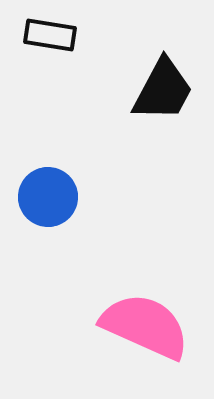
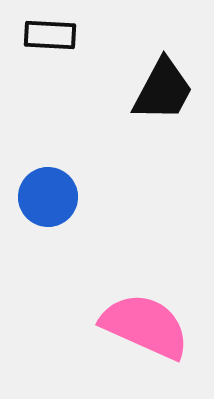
black rectangle: rotated 6 degrees counterclockwise
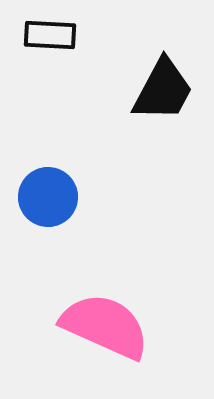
pink semicircle: moved 40 px left
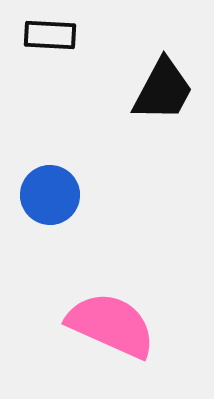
blue circle: moved 2 px right, 2 px up
pink semicircle: moved 6 px right, 1 px up
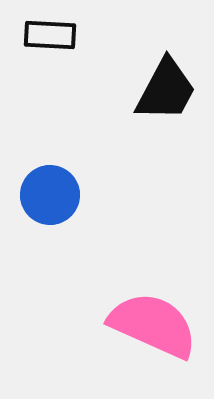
black trapezoid: moved 3 px right
pink semicircle: moved 42 px right
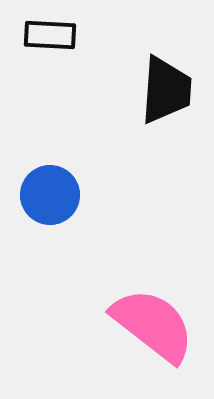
black trapezoid: rotated 24 degrees counterclockwise
pink semicircle: rotated 14 degrees clockwise
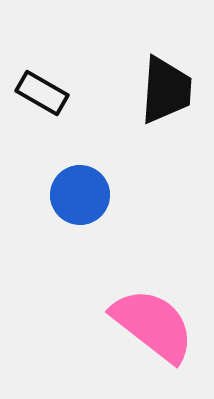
black rectangle: moved 8 px left, 58 px down; rotated 27 degrees clockwise
blue circle: moved 30 px right
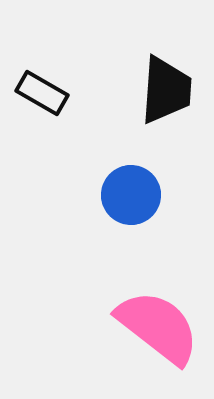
blue circle: moved 51 px right
pink semicircle: moved 5 px right, 2 px down
